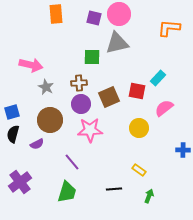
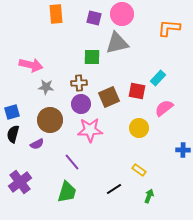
pink circle: moved 3 px right
gray star: rotated 21 degrees counterclockwise
black line: rotated 28 degrees counterclockwise
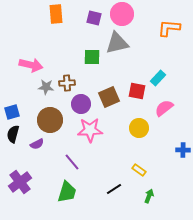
brown cross: moved 12 px left
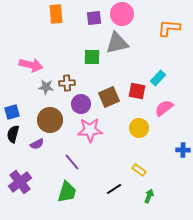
purple square: rotated 21 degrees counterclockwise
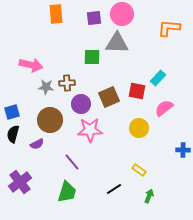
gray triangle: rotated 15 degrees clockwise
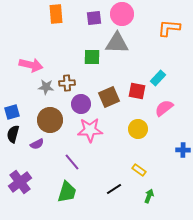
yellow circle: moved 1 px left, 1 px down
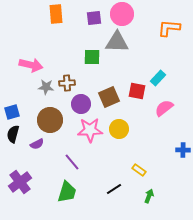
gray triangle: moved 1 px up
yellow circle: moved 19 px left
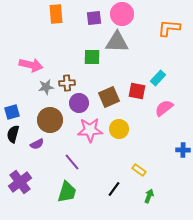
gray star: rotated 14 degrees counterclockwise
purple circle: moved 2 px left, 1 px up
black line: rotated 21 degrees counterclockwise
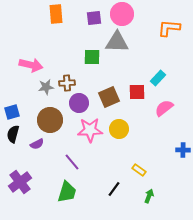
red square: moved 1 px down; rotated 12 degrees counterclockwise
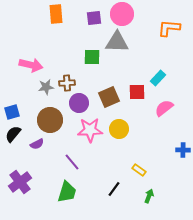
black semicircle: rotated 24 degrees clockwise
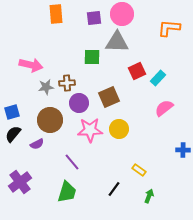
red square: moved 21 px up; rotated 24 degrees counterclockwise
